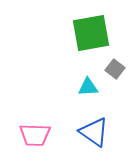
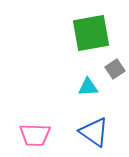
gray square: rotated 18 degrees clockwise
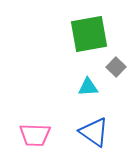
green square: moved 2 px left, 1 px down
gray square: moved 1 px right, 2 px up; rotated 12 degrees counterclockwise
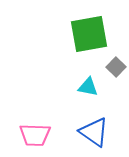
cyan triangle: rotated 15 degrees clockwise
